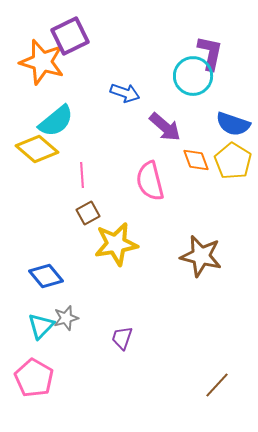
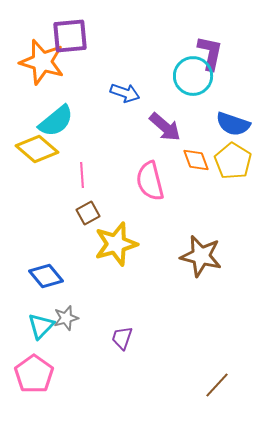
purple square: rotated 21 degrees clockwise
yellow star: rotated 6 degrees counterclockwise
pink pentagon: moved 4 px up; rotated 6 degrees clockwise
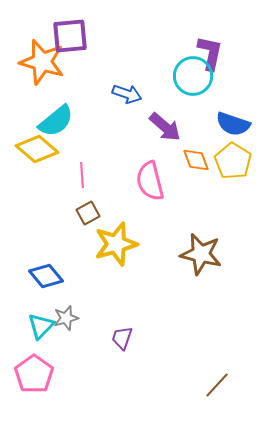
blue arrow: moved 2 px right, 1 px down
brown star: moved 2 px up
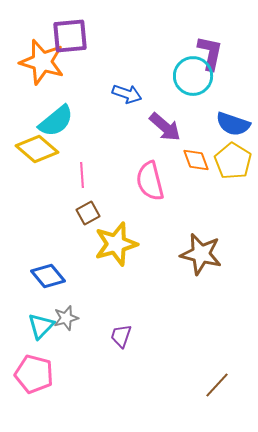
blue diamond: moved 2 px right
purple trapezoid: moved 1 px left, 2 px up
pink pentagon: rotated 21 degrees counterclockwise
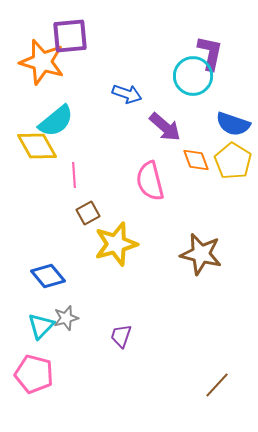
yellow diamond: moved 3 px up; rotated 21 degrees clockwise
pink line: moved 8 px left
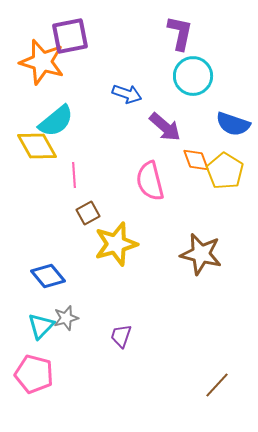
purple square: rotated 6 degrees counterclockwise
purple L-shape: moved 30 px left, 20 px up
yellow pentagon: moved 8 px left, 10 px down
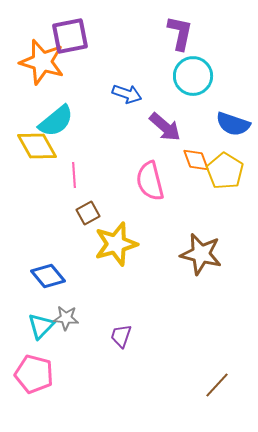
gray star: rotated 20 degrees clockwise
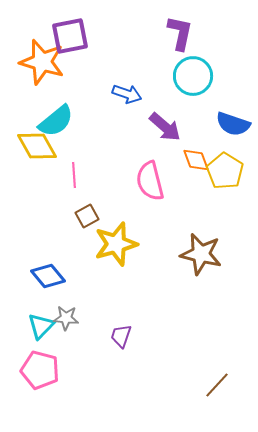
brown square: moved 1 px left, 3 px down
pink pentagon: moved 6 px right, 4 px up
